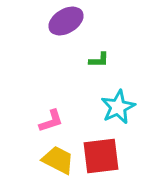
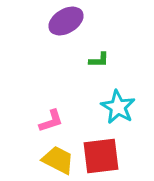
cyan star: rotated 16 degrees counterclockwise
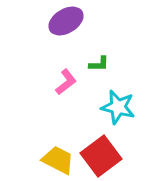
green L-shape: moved 4 px down
cyan star: rotated 16 degrees counterclockwise
pink L-shape: moved 15 px right, 39 px up; rotated 20 degrees counterclockwise
red square: rotated 30 degrees counterclockwise
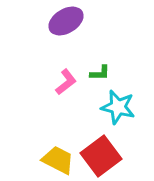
green L-shape: moved 1 px right, 9 px down
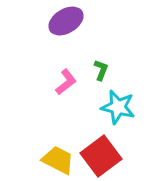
green L-shape: moved 1 px right, 3 px up; rotated 70 degrees counterclockwise
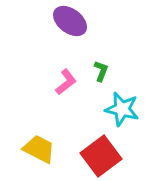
purple ellipse: moved 4 px right; rotated 68 degrees clockwise
green L-shape: moved 1 px down
cyan star: moved 4 px right, 2 px down
yellow trapezoid: moved 19 px left, 11 px up
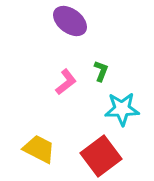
cyan star: rotated 16 degrees counterclockwise
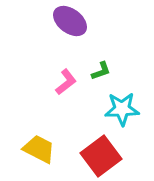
green L-shape: rotated 50 degrees clockwise
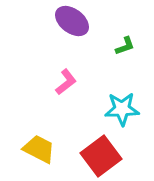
purple ellipse: moved 2 px right
green L-shape: moved 24 px right, 25 px up
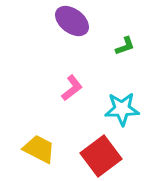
pink L-shape: moved 6 px right, 6 px down
